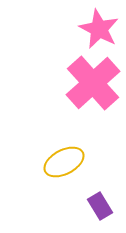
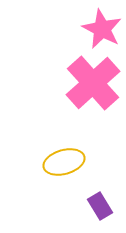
pink star: moved 3 px right
yellow ellipse: rotated 12 degrees clockwise
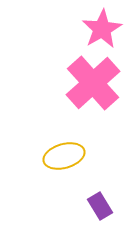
pink star: rotated 15 degrees clockwise
yellow ellipse: moved 6 px up
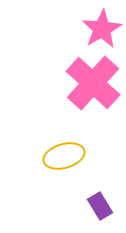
pink cross: rotated 6 degrees counterclockwise
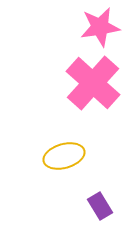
pink star: moved 2 px left, 2 px up; rotated 21 degrees clockwise
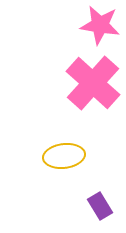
pink star: moved 2 px up; rotated 18 degrees clockwise
yellow ellipse: rotated 9 degrees clockwise
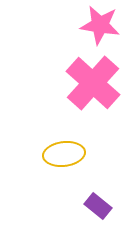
yellow ellipse: moved 2 px up
purple rectangle: moved 2 px left; rotated 20 degrees counterclockwise
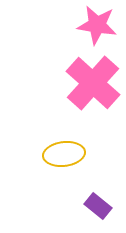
pink star: moved 3 px left
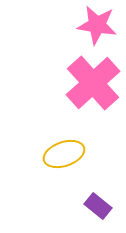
pink cross: rotated 6 degrees clockwise
yellow ellipse: rotated 12 degrees counterclockwise
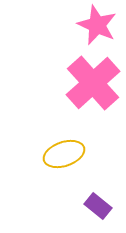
pink star: rotated 15 degrees clockwise
